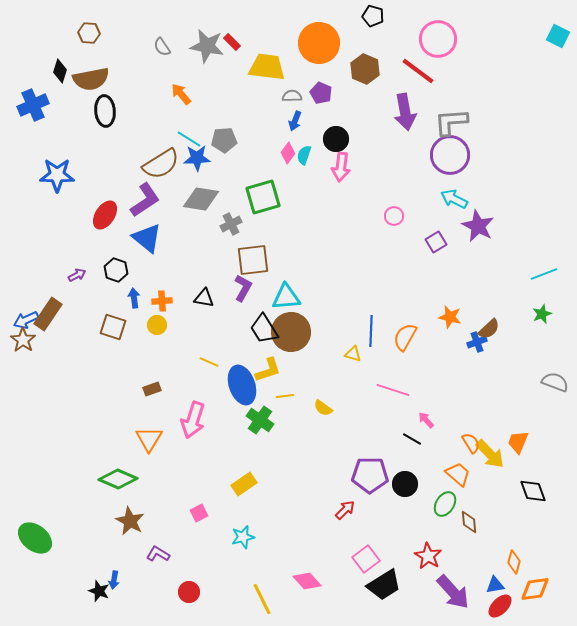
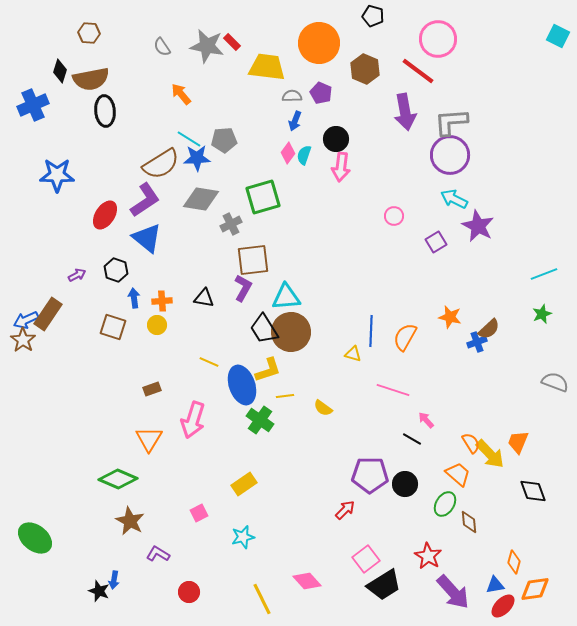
red ellipse at (500, 606): moved 3 px right
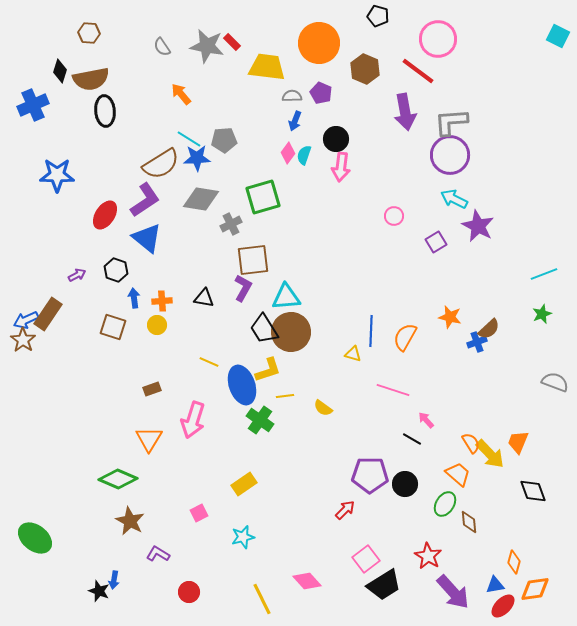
black pentagon at (373, 16): moved 5 px right
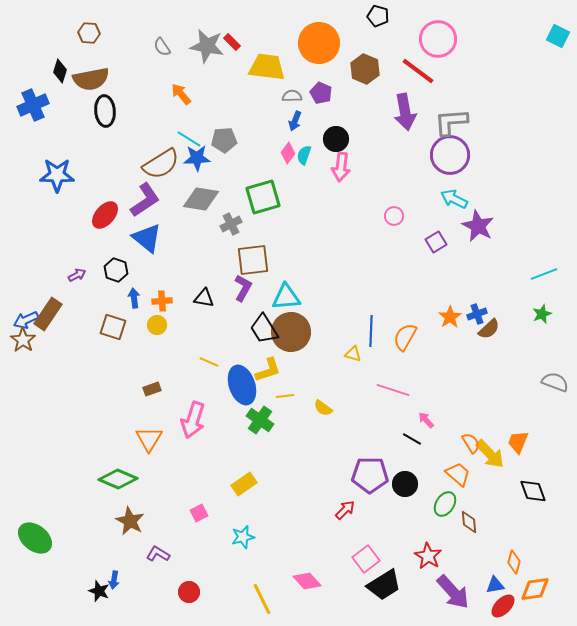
red ellipse at (105, 215): rotated 8 degrees clockwise
orange star at (450, 317): rotated 25 degrees clockwise
blue cross at (477, 342): moved 28 px up
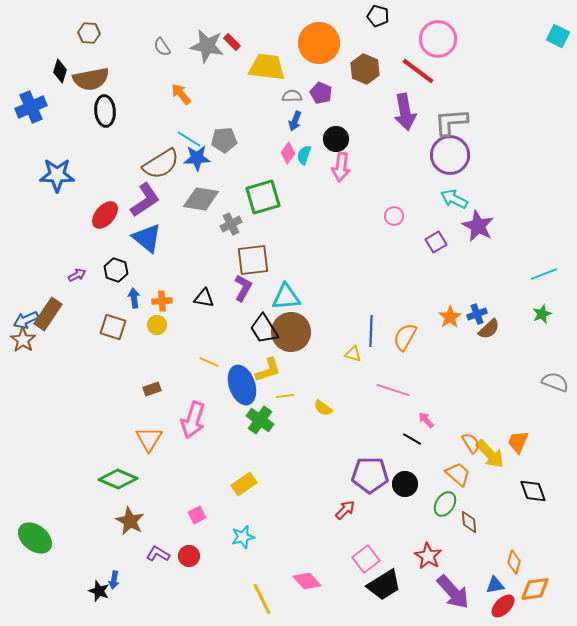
blue cross at (33, 105): moved 2 px left, 2 px down
pink square at (199, 513): moved 2 px left, 2 px down
red circle at (189, 592): moved 36 px up
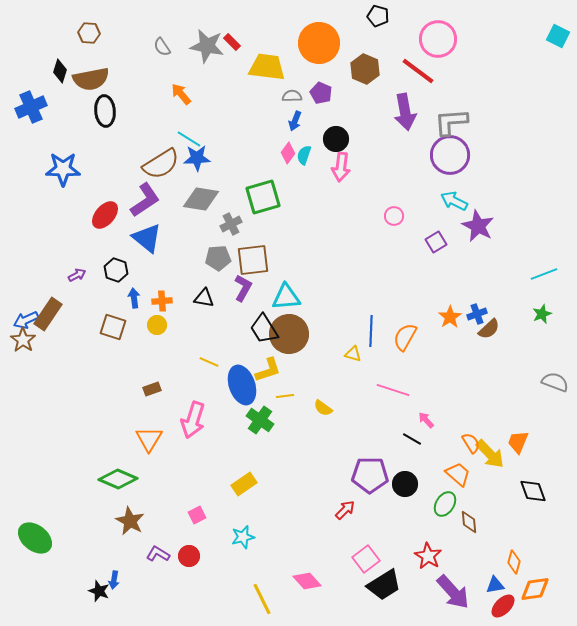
gray pentagon at (224, 140): moved 6 px left, 118 px down
blue star at (57, 175): moved 6 px right, 6 px up
cyan arrow at (454, 199): moved 2 px down
brown circle at (291, 332): moved 2 px left, 2 px down
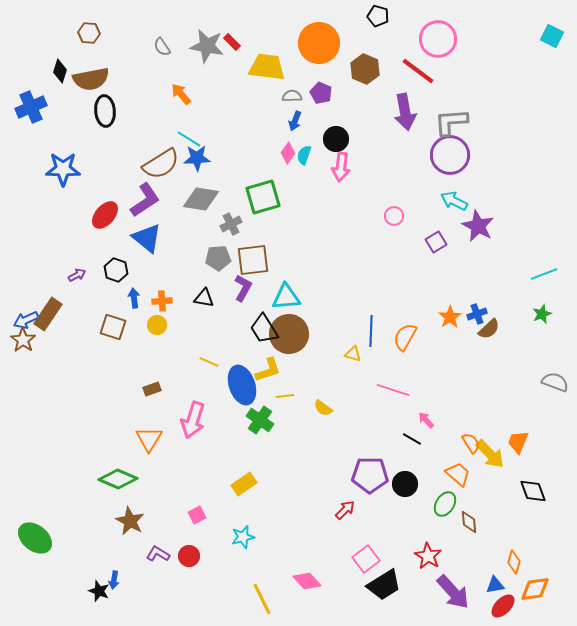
cyan square at (558, 36): moved 6 px left
